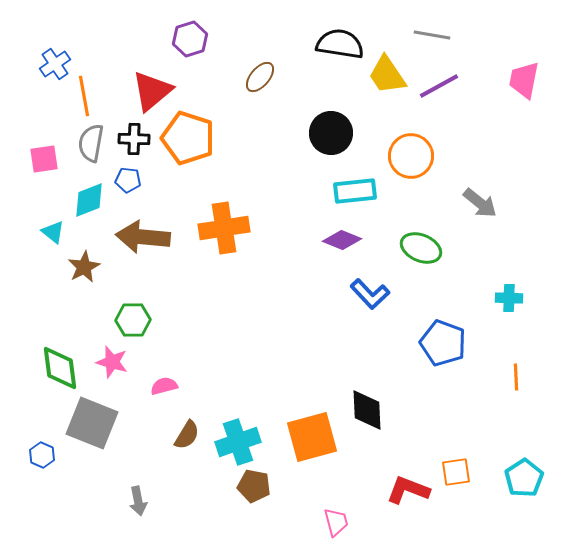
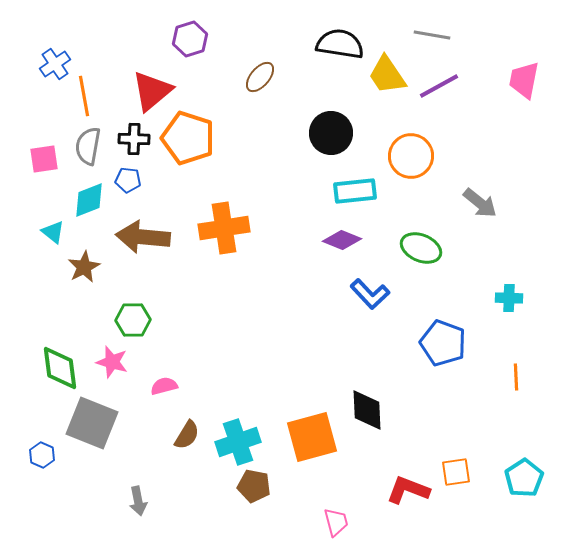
gray semicircle at (91, 143): moved 3 px left, 3 px down
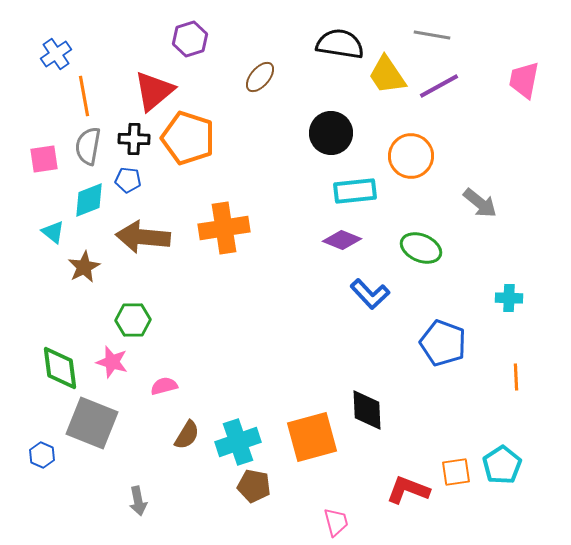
blue cross at (55, 64): moved 1 px right, 10 px up
red triangle at (152, 91): moved 2 px right
cyan pentagon at (524, 478): moved 22 px left, 13 px up
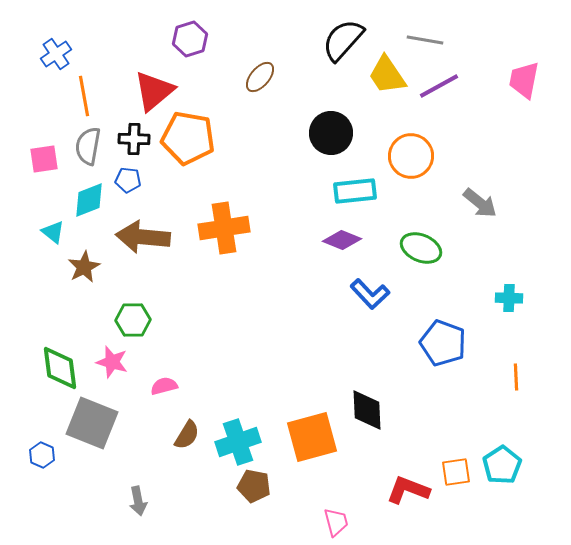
gray line at (432, 35): moved 7 px left, 5 px down
black semicircle at (340, 44): moved 3 px right, 4 px up; rotated 57 degrees counterclockwise
orange pentagon at (188, 138): rotated 8 degrees counterclockwise
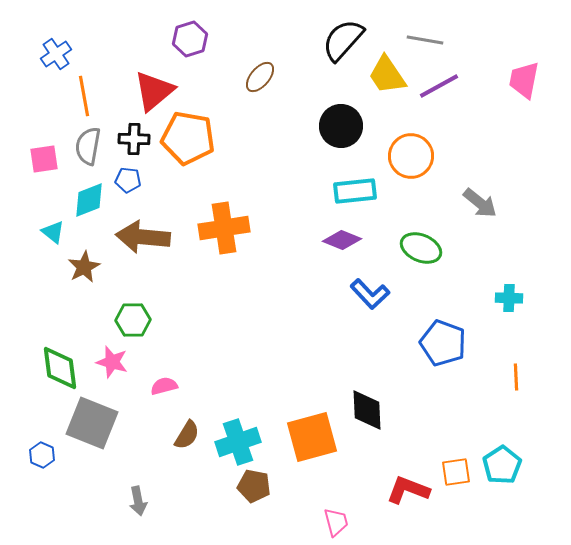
black circle at (331, 133): moved 10 px right, 7 px up
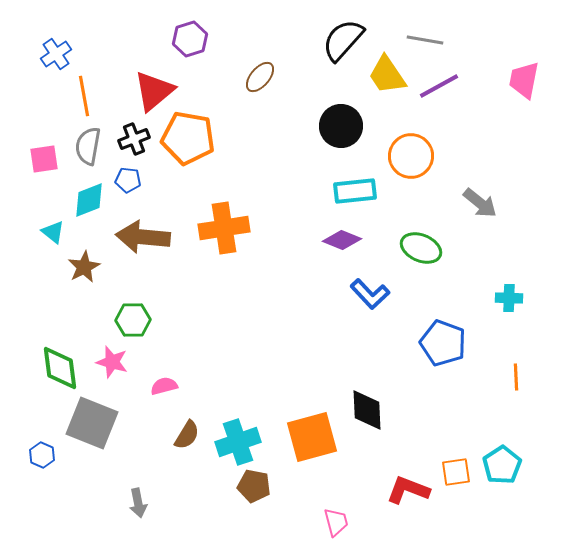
black cross at (134, 139): rotated 24 degrees counterclockwise
gray arrow at (138, 501): moved 2 px down
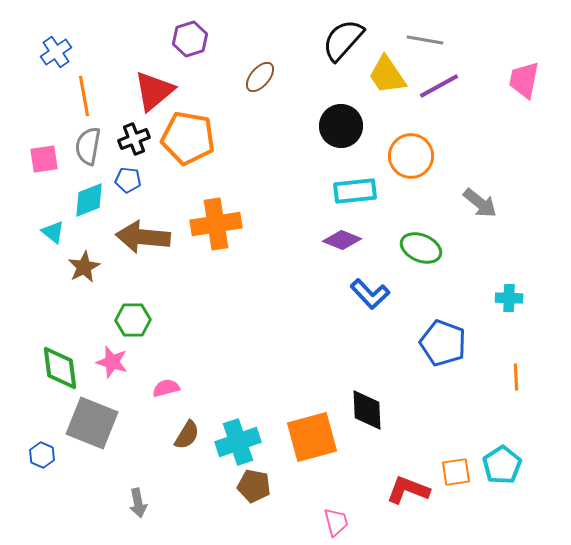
blue cross at (56, 54): moved 2 px up
orange cross at (224, 228): moved 8 px left, 4 px up
pink semicircle at (164, 386): moved 2 px right, 2 px down
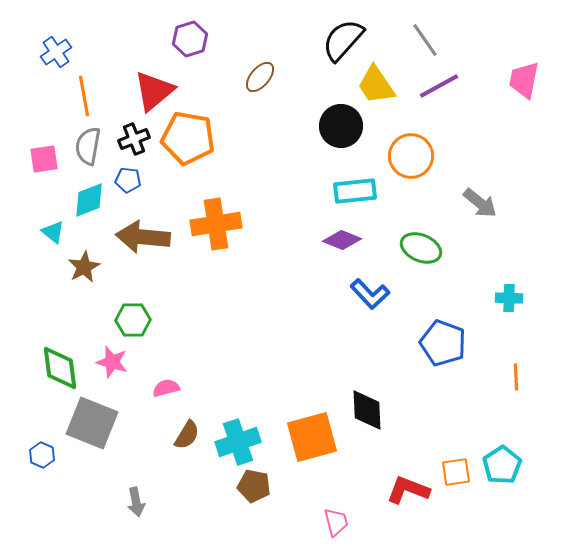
gray line at (425, 40): rotated 45 degrees clockwise
yellow trapezoid at (387, 75): moved 11 px left, 10 px down
gray arrow at (138, 503): moved 2 px left, 1 px up
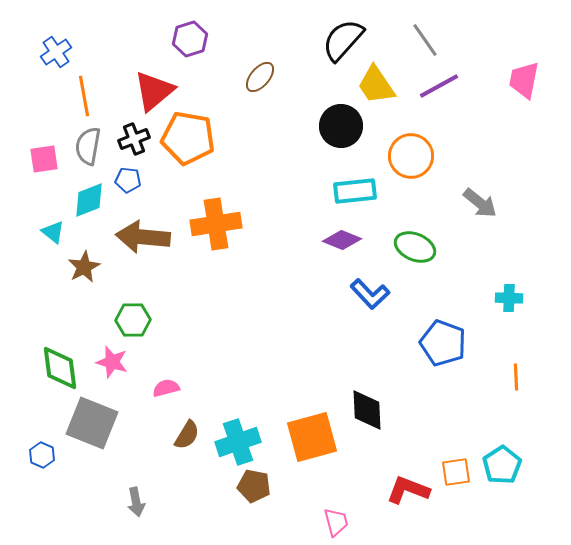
green ellipse at (421, 248): moved 6 px left, 1 px up
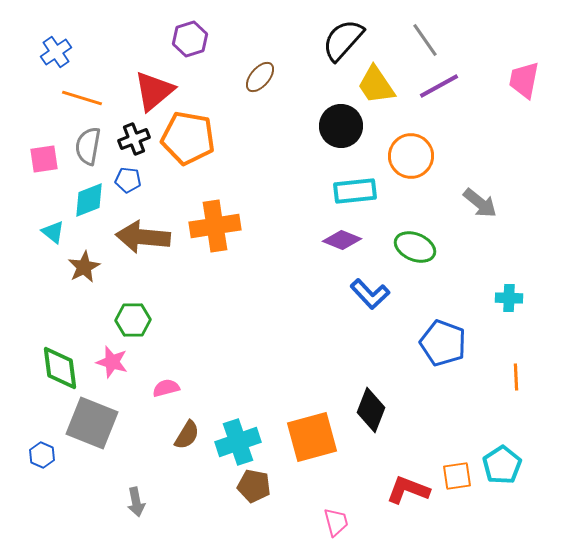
orange line at (84, 96): moved 2 px left, 2 px down; rotated 63 degrees counterclockwise
orange cross at (216, 224): moved 1 px left, 2 px down
black diamond at (367, 410): moved 4 px right; rotated 24 degrees clockwise
orange square at (456, 472): moved 1 px right, 4 px down
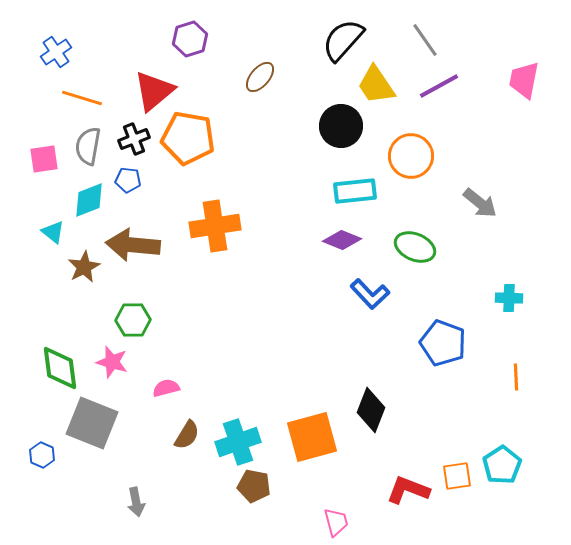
brown arrow at (143, 237): moved 10 px left, 8 px down
